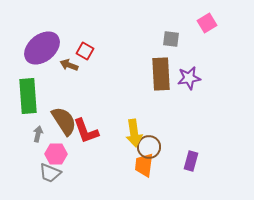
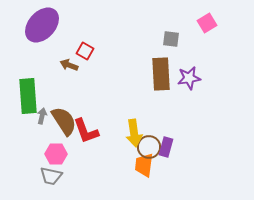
purple ellipse: moved 23 px up; rotated 9 degrees counterclockwise
gray arrow: moved 4 px right, 18 px up
purple rectangle: moved 25 px left, 14 px up
gray trapezoid: moved 1 px right, 3 px down; rotated 10 degrees counterclockwise
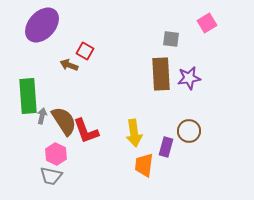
brown circle: moved 40 px right, 16 px up
pink hexagon: rotated 25 degrees clockwise
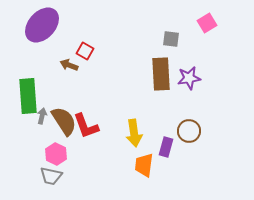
red L-shape: moved 5 px up
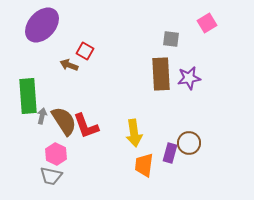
brown circle: moved 12 px down
purple rectangle: moved 4 px right, 6 px down
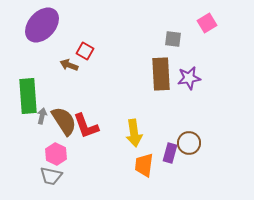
gray square: moved 2 px right
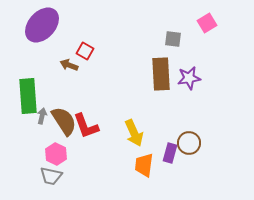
yellow arrow: rotated 16 degrees counterclockwise
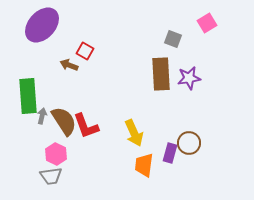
gray square: rotated 12 degrees clockwise
gray trapezoid: rotated 20 degrees counterclockwise
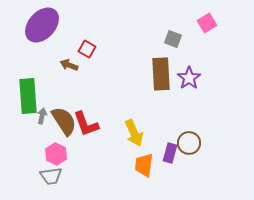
red square: moved 2 px right, 2 px up
purple star: rotated 25 degrees counterclockwise
red L-shape: moved 2 px up
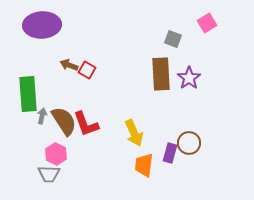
purple ellipse: rotated 45 degrees clockwise
red square: moved 21 px down
green rectangle: moved 2 px up
gray trapezoid: moved 2 px left, 2 px up; rotated 10 degrees clockwise
